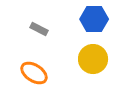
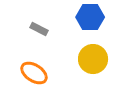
blue hexagon: moved 4 px left, 2 px up
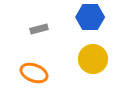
gray rectangle: rotated 42 degrees counterclockwise
orange ellipse: rotated 12 degrees counterclockwise
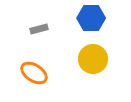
blue hexagon: moved 1 px right, 1 px down
orange ellipse: rotated 12 degrees clockwise
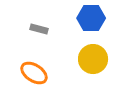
gray rectangle: rotated 30 degrees clockwise
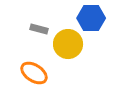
yellow circle: moved 25 px left, 15 px up
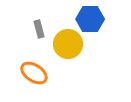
blue hexagon: moved 1 px left, 1 px down
gray rectangle: rotated 60 degrees clockwise
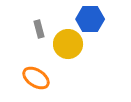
orange ellipse: moved 2 px right, 5 px down
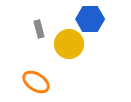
yellow circle: moved 1 px right
orange ellipse: moved 4 px down
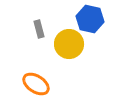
blue hexagon: rotated 12 degrees clockwise
orange ellipse: moved 2 px down
